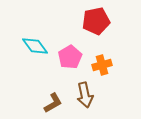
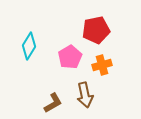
red pentagon: moved 9 px down
cyan diamond: moved 6 px left; rotated 68 degrees clockwise
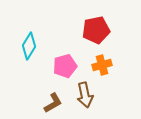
pink pentagon: moved 5 px left, 9 px down; rotated 15 degrees clockwise
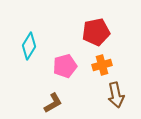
red pentagon: moved 2 px down
brown arrow: moved 31 px right
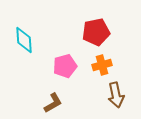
cyan diamond: moved 5 px left, 6 px up; rotated 36 degrees counterclockwise
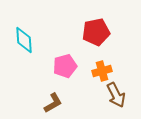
orange cross: moved 6 px down
brown arrow: rotated 15 degrees counterclockwise
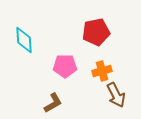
pink pentagon: rotated 15 degrees clockwise
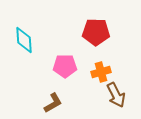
red pentagon: rotated 12 degrees clockwise
orange cross: moved 1 px left, 1 px down
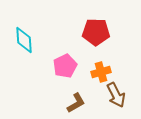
pink pentagon: rotated 25 degrees counterclockwise
brown L-shape: moved 23 px right
